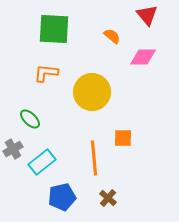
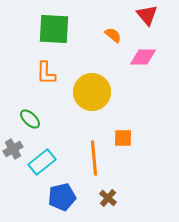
orange semicircle: moved 1 px right, 1 px up
orange L-shape: rotated 95 degrees counterclockwise
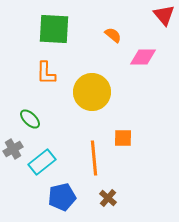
red triangle: moved 17 px right
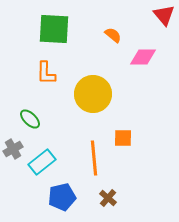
yellow circle: moved 1 px right, 2 px down
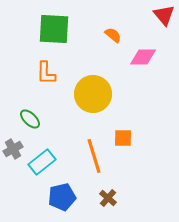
orange line: moved 2 px up; rotated 12 degrees counterclockwise
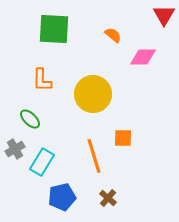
red triangle: rotated 10 degrees clockwise
orange L-shape: moved 4 px left, 7 px down
gray cross: moved 2 px right
cyan rectangle: rotated 20 degrees counterclockwise
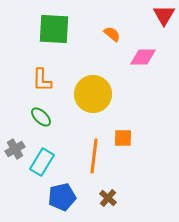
orange semicircle: moved 1 px left, 1 px up
green ellipse: moved 11 px right, 2 px up
orange line: rotated 24 degrees clockwise
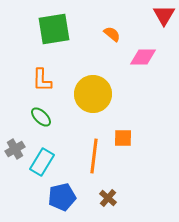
green square: rotated 12 degrees counterclockwise
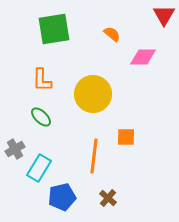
orange square: moved 3 px right, 1 px up
cyan rectangle: moved 3 px left, 6 px down
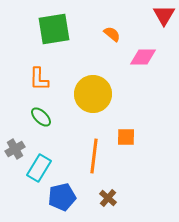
orange L-shape: moved 3 px left, 1 px up
